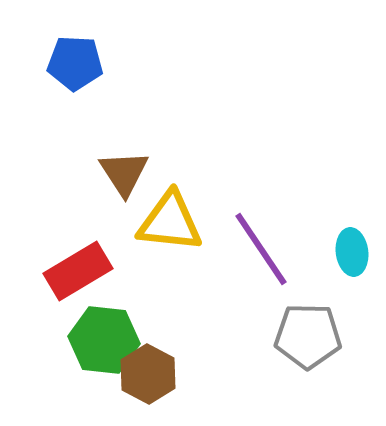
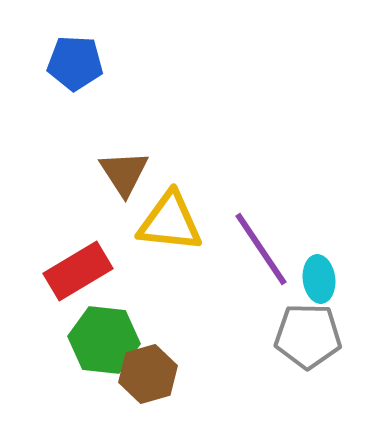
cyan ellipse: moved 33 px left, 27 px down
brown hexagon: rotated 16 degrees clockwise
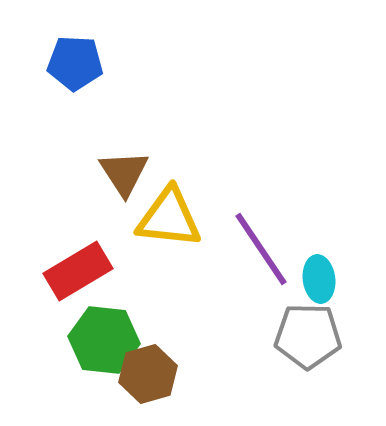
yellow triangle: moved 1 px left, 4 px up
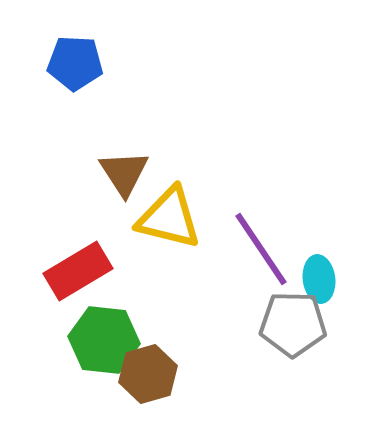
yellow triangle: rotated 8 degrees clockwise
gray pentagon: moved 15 px left, 12 px up
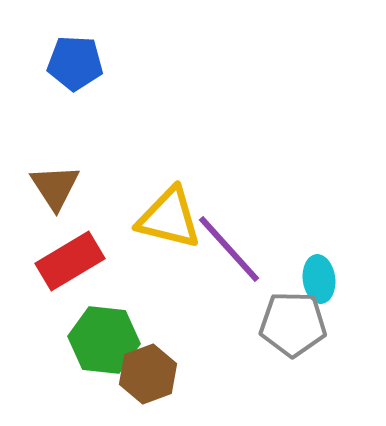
brown triangle: moved 69 px left, 14 px down
purple line: moved 32 px left; rotated 8 degrees counterclockwise
red rectangle: moved 8 px left, 10 px up
brown hexagon: rotated 4 degrees counterclockwise
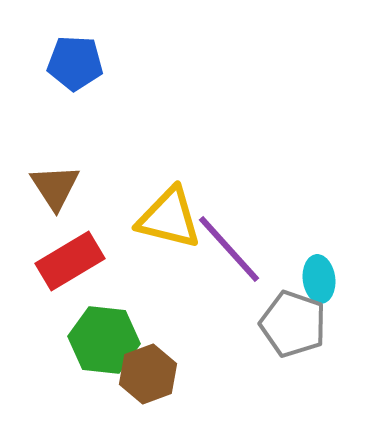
gray pentagon: rotated 18 degrees clockwise
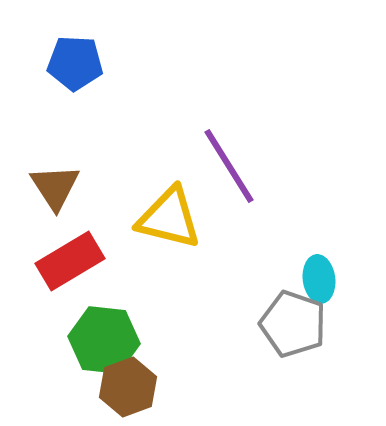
purple line: moved 83 px up; rotated 10 degrees clockwise
brown hexagon: moved 20 px left, 13 px down
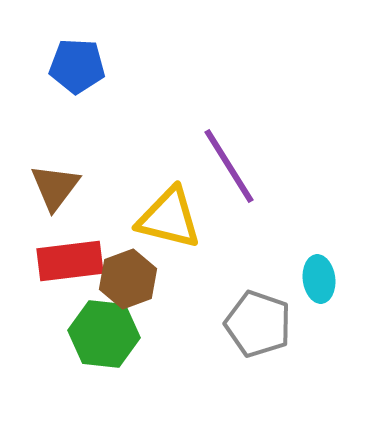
blue pentagon: moved 2 px right, 3 px down
brown triangle: rotated 10 degrees clockwise
red rectangle: rotated 24 degrees clockwise
gray pentagon: moved 35 px left
green hexagon: moved 6 px up
brown hexagon: moved 108 px up
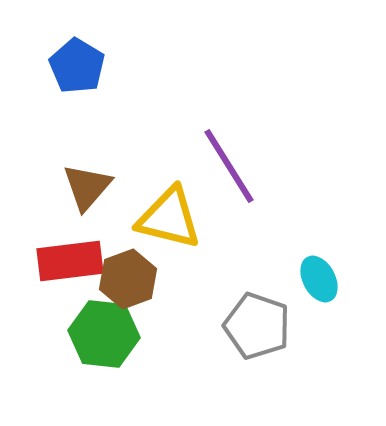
blue pentagon: rotated 28 degrees clockwise
brown triangle: moved 32 px right; rotated 4 degrees clockwise
cyan ellipse: rotated 21 degrees counterclockwise
gray pentagon: moved 1 px left, 2 px down
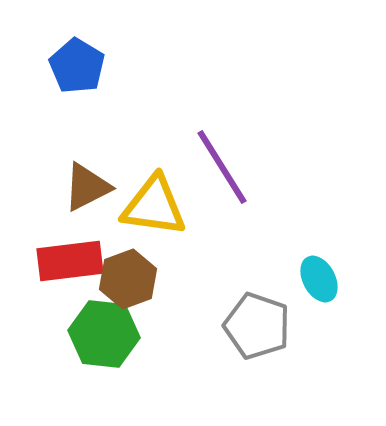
purple line: moved 7 px left, 1 px down
brown triangle: rotated 22 degrees clockwise
yellow triangle: moved 15 px left, 12 px up; rotated 6 degrees counterclockwise
